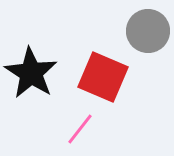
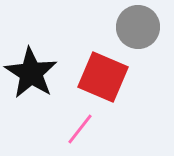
gray circle: moved 10 px left, 4 px up
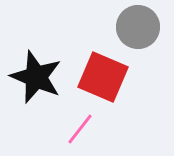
black star: moved 5 px right, 4 px down; rotated 10 degrees counterclockwise
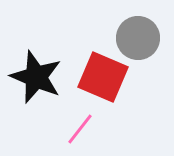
gray circle: moved 11 px down
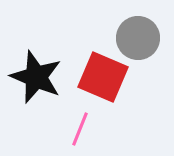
pink line: rotated 16 degrees counterclockwise
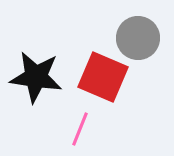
black star: rotated 14 degrees counterclockwise
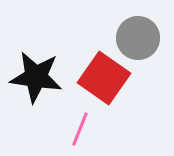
red square: moved 1 px right, 1 px down; rotated 12 degrees clockwise
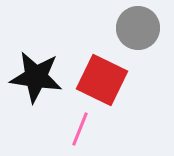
gray circle: moved 10 px up
red square: moved 2 px left, 2 px down; rotated 9 degrees counterclockwise
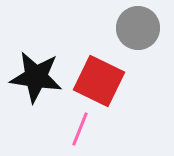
red square: moved 3 px left, 1 px down
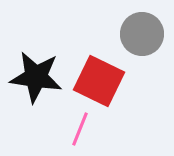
gray circle: moved 4 px right, 6 px down
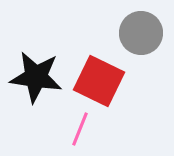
gray circle: moved 1 px left, 1 px up
